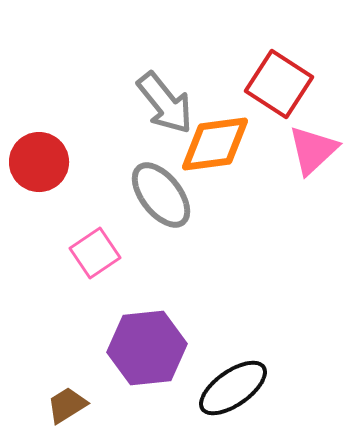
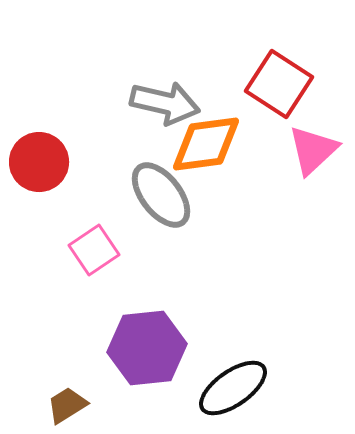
gray arrow: rotated 38 degrees counterclockwise
orange diamond: moved 9 px left
pink square: moved 1 px left, 3 px up
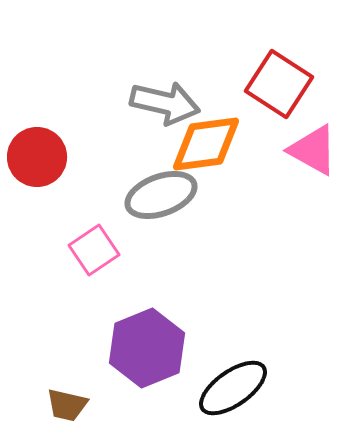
pink triangle: rotated 48 degrees counterclockwise
red circle: moved 2 px left, 5 px up
gray ellipse: rotated 72 degrees counterclockwise
purple hexagon: rotated 16 degrees counterclockwise
brown trapezoid: rotated 135 degrees counterclockwise
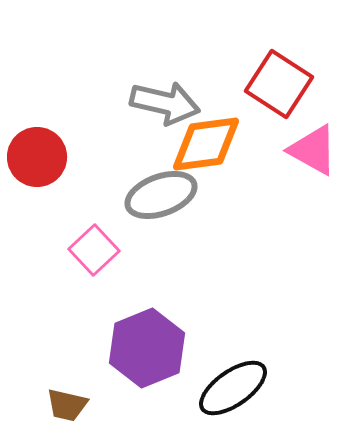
pink square: rotated 9 degrees counterclockwise
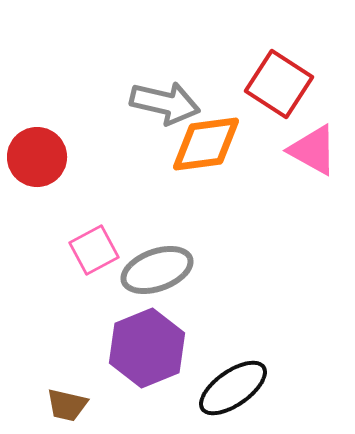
gray ellipse: moved 4 px left, 75 px down
pink square: rotated 15 degrees clockwise
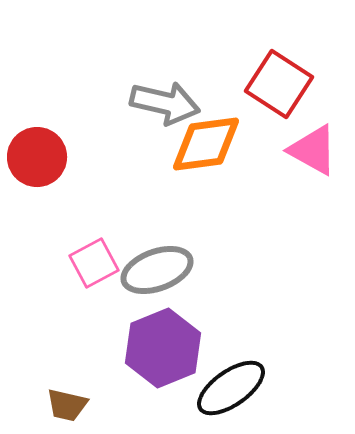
pink square: moved 13 px down
purple hexagon: moved 16 px right
black ellipse: moved 2 px left
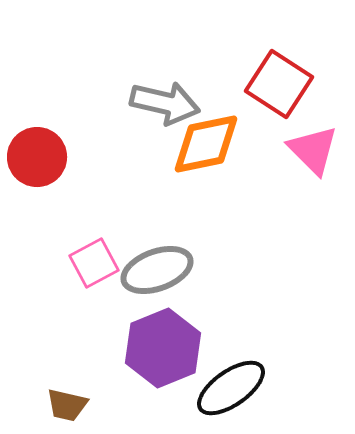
orange diamond: rotated 4 degrees counterclockwise
pink triangle: rotated 16 degrees clockwise
